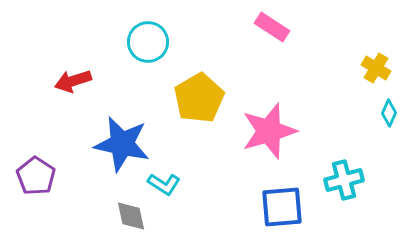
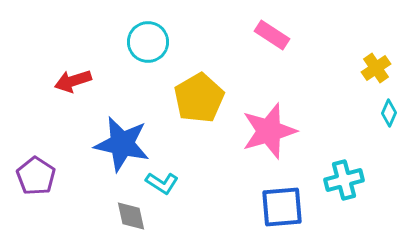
pink rectangle: moved 8 px down
yellow cross: rotated 24 degrees clockwise
cyan L-shape: moved 2 px left, 1 px up
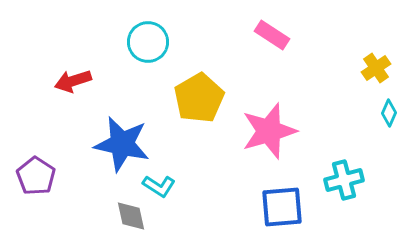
cyan L-shape: moved 3 px left, 3 px down
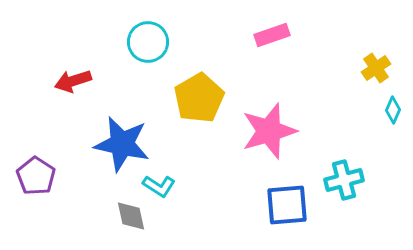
pink rectangle: rotated 52 degrees counterclockwise
cyan diamond: moved 4 px right, 3 px up
blue square: moved 5 px right, 2 px up
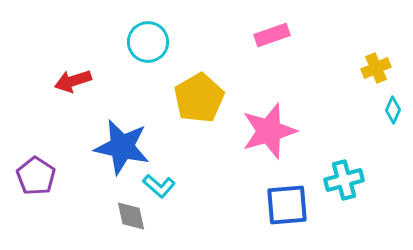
yellow cross: rotated 12 degrees clockwise
blue star: moved 3 px down
cyan L-shape: rotated 8 degrees clockwise
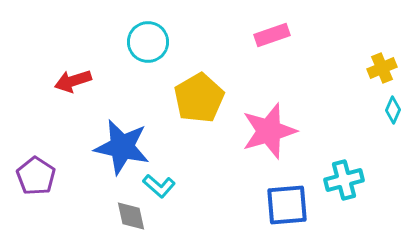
yellow cross: moved 6 px right
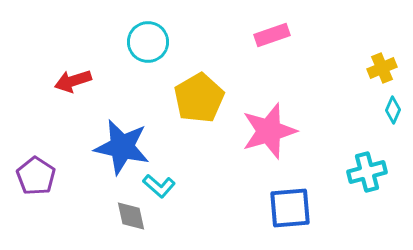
cyan cross: moved 23 px right, 8 px up
blue square: moved 3 px right, 3 px down
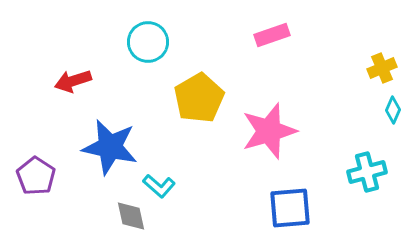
blue star: moved 12 px left
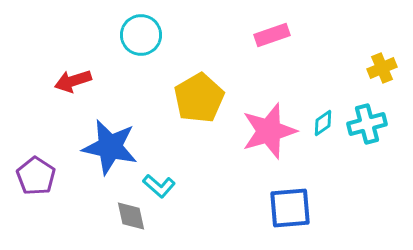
cyan circle: moved 7 px left, 7 px up
cyan diamond: moved 70 px left, 13 px down; rotated 32 degrees clockwise
cyan cross: moved 48 px up
